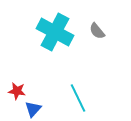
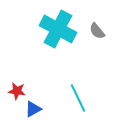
cyan cross: moved 3 px right, 3 px up
blue triangle: rotated 18 degrees clockwise
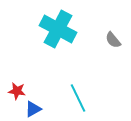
gray semicircle: moved 16 px right, 9 px down
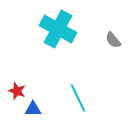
red star: rotated 12 degrees clockwise
blue triangle: rotated 30 degrees clockwise
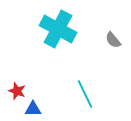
cyan line: moved 7 px right, 4 px up
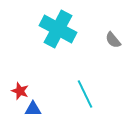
red star: moved 3 px right
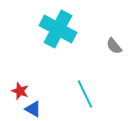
gray semicircle: moved 1 px right, 6 px down
blue triangle: rotated 30 degrees clockwise
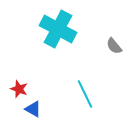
red star: moved 1 px left, 2 px up
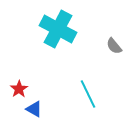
red star: rotated 18 degrees clockwise
cyan line: moved 3 px right
blue triangle: moved 1 px right
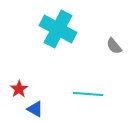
cyan line: rotated 60 degrees counterclockwise
blue triangle: moved 1 px right
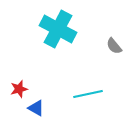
red star: rotated 18 degrees clockwise
cyan line: rotated 16 degrees counterclockwise
blue triangle: moved 1 px right, 1 px up
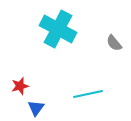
gray semicircle: moved 3 px up
red star: moved 1 px right, 3 px up
blue triangle: rotated 36 degrees clockwise
